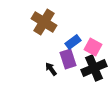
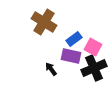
blue rectangle: moved 1 px right, 3 px up
purple rectangle: moved 3 px right, 3 px up; rotated 60 degrees counterclockwise
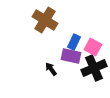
brown cross: moved 1 px right, 2 px up
blue rectangle: moved 3 px down; rotated 28 degrees counterclockwise
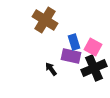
blue rectangle: rotated 42 degrees counterclockwise
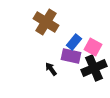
brown cross: moved 1 px right, 2 px down
blue rectangle: rotated 56 degrees clockwise
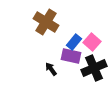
pink square: moved 1 px left, 5 px up; rotated 12 degrees clockwise
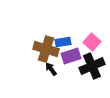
brown cross: moved 27 px down; rotated 15 degrees counterclockwise
blue rectangle: moved 11 px left; rotated 42 degrees clockwise
purple rectangle: rotated 30 degrees counterclockwise
black cross: moved 2 px left, 2 px up
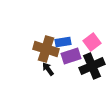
pink square: rotated 12 degrees clockwise
black arrow: moved 3 px left
